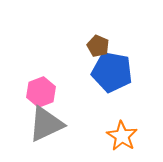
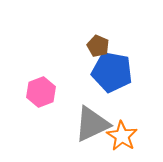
gray triangle: moved 46 px right
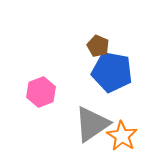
gray triangle: rotated 9 degrees counterclockwise
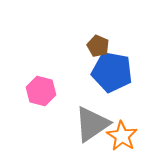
pink hexagon: moved 1 px up; rotated 24 degrees counterclockwise
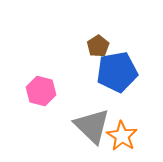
brown pentagon: rotated 15 degrees clockwise
blue pentagon: moved 5 px right; rotated 21 degrees counterclockwise
gray triangle: moved 2 px down; rotated 42 degrees counterclockwise
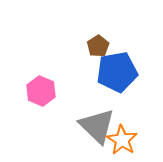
pink hexagon: rotated 8 degrees clockwise
gray triangle: moved 5 px right
orange star: moved 4 px down
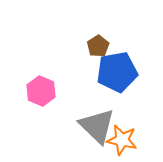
orange star: rotated 20 degrees counterclockwise
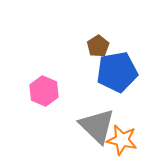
pink hexagon: moved 3 px right
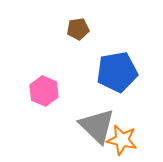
brown pentagon: moved 20 px left, 17 px up; rotated 25 degrees clockwise
